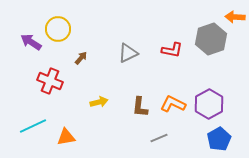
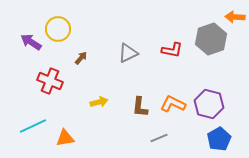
purple hexagon: rotated 16 degrees counterclockwise
orange triangle: moved 1 px left, 1 px down
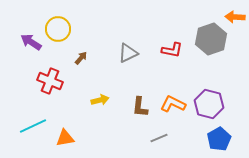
yellow arrow: moved 1 px right, 2 px up
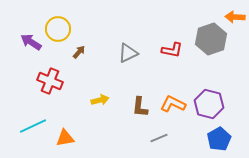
brown arrow: moved 2 px left, 6 px up
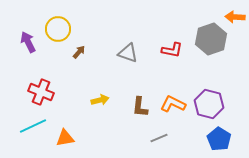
purple arrow: moved 3 px left; rotated 30 degrees clockwise
gray triangle: rotated 45 degrees clockwise
red cross: moved 9 px left, 11 px down
blue pentagon: rotated 10 degrees counterclockwise
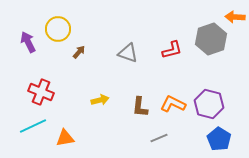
red L-shape: rotated 25 degrees counterclockwise
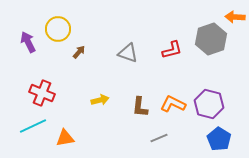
red cross: moved 1 px right, 1 px down
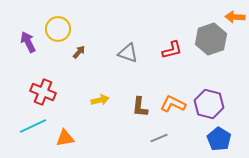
red cross: moved 1 px right, 1 px up
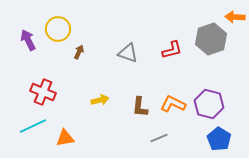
purple arrow: moved 2 px up
brown arrow: rotated 16 degrees counterclockwise
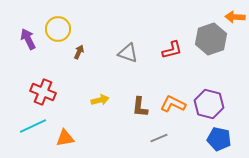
purple arrow: moved 1 px up
blue pentagon: rotated 20 degrees counterclockwise
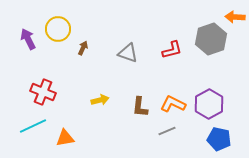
brown arrow: moved 4 px right, 4 px up
purple hexagon: rotated 16 degrees clockwise
gray line: moved 8 px right, 7 px up
